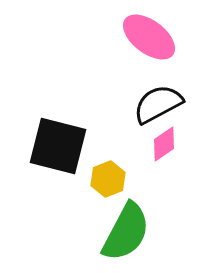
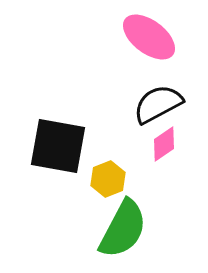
black square: rotated 4 degrees counterclockwise
green semicircle: moved 3 px left, 3 px up
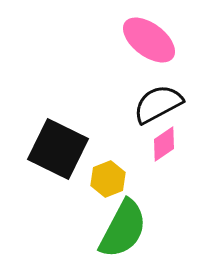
pink ellipse: moved 3 px down
black square: moved 3 px down; rotated 16 degrees clockwise
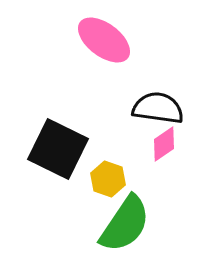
pink ellipse: moved 45 px left
black semicircle: moved 4 px down; rotated 36 degrees clockwise
yellow hexagon: rotated 20 degrees counterclockwise
green semicircle: moved 2 px right, 5 px up; rotated 6 degrees clockwise
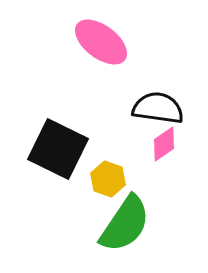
pink ellipse: moved 3 px left, 2 px down
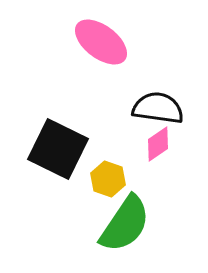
pink diamond: moved 6 px left
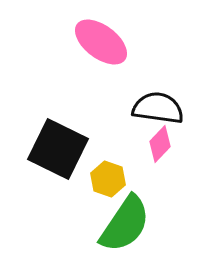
pink diamond: moved 2 px right; rotated 12 degrees counterclockwise
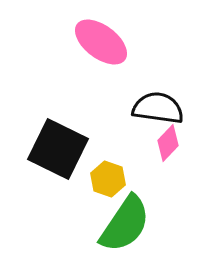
pink diamond: moved 8 px right, 1 px up
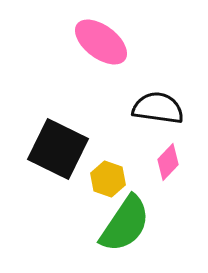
pink diamond: moved 19 px down
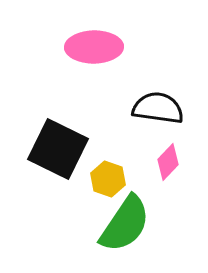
pink ellipse: moved 7 px left, 5 px down; rotated 38 degrees counterclockwise
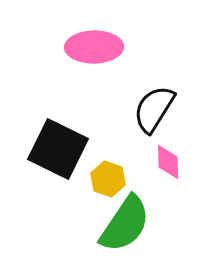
black semicircle: moved 4 px left, 1 px down; rotated 66 degrees counterclockwise
pink diamond: rotated 45 degrees counterclockwise
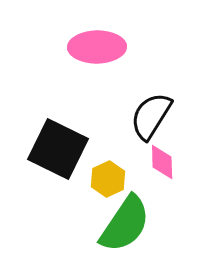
pink ellipse: moved 3 px right
black semicircle: moved 3 px left, 7 px down
pink diamond: moved 6 px left
yellow hexagon: rotated 16 degrees clockwise
